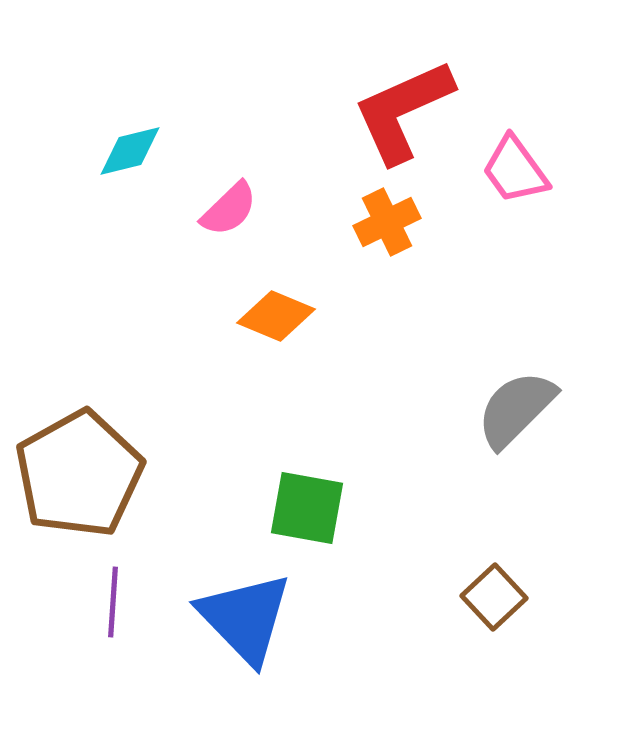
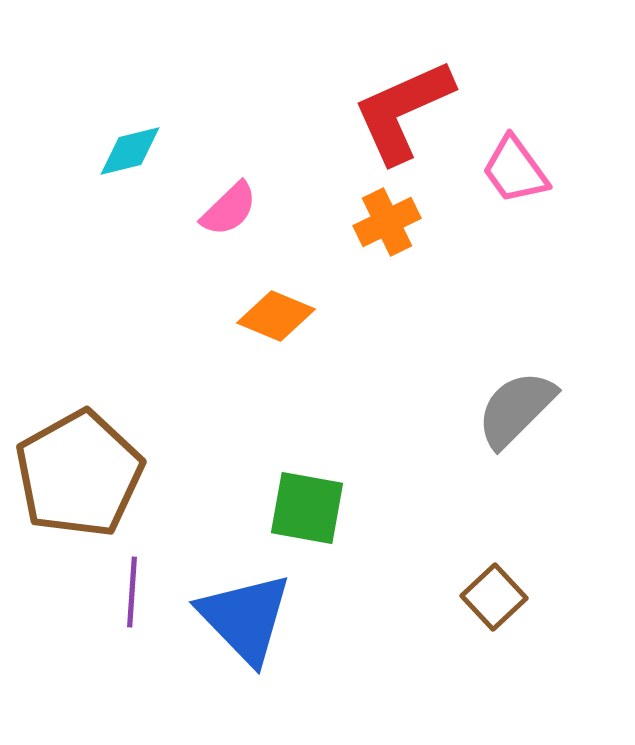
purple line: moved 19 px right, 10 px up
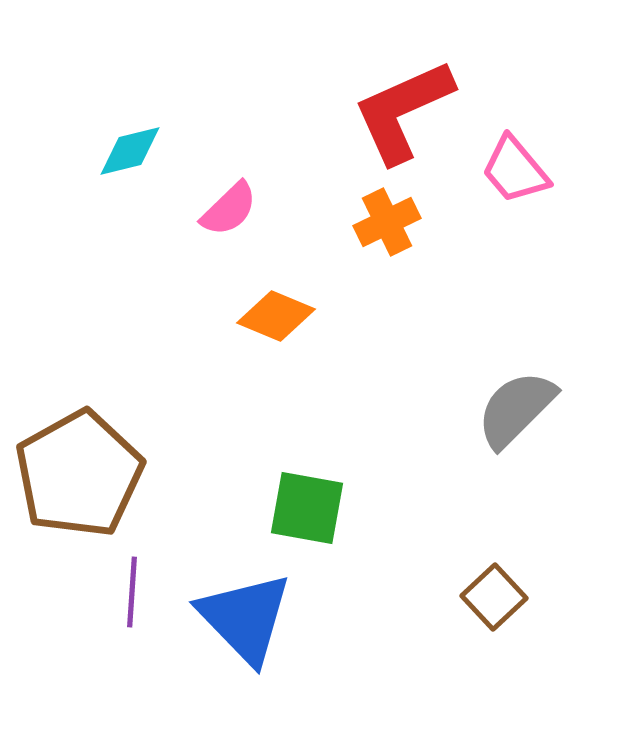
pink trapezoid: rotated 4 degrees counterclockwise
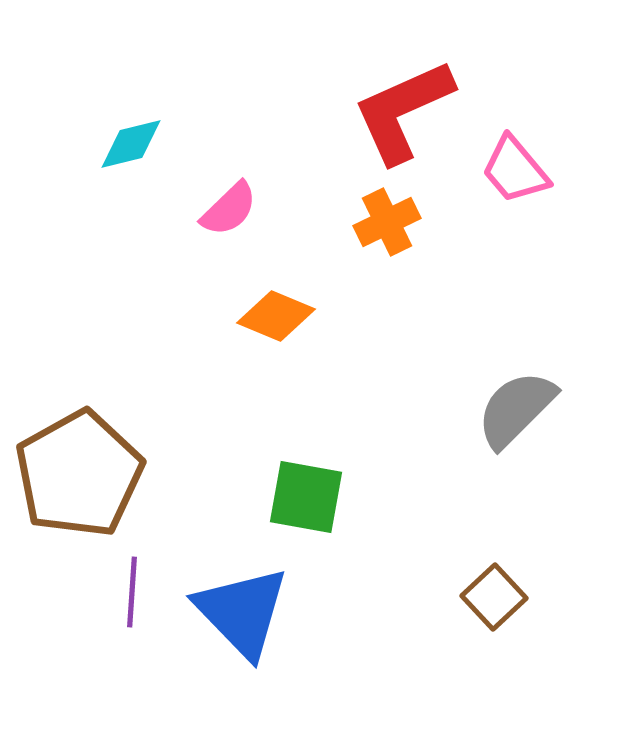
cyan diamond: moved 1 px right, 7 px up
green square: moved 1 px left, 11 px up
blue triangle: moved 3 px left, 6 px up
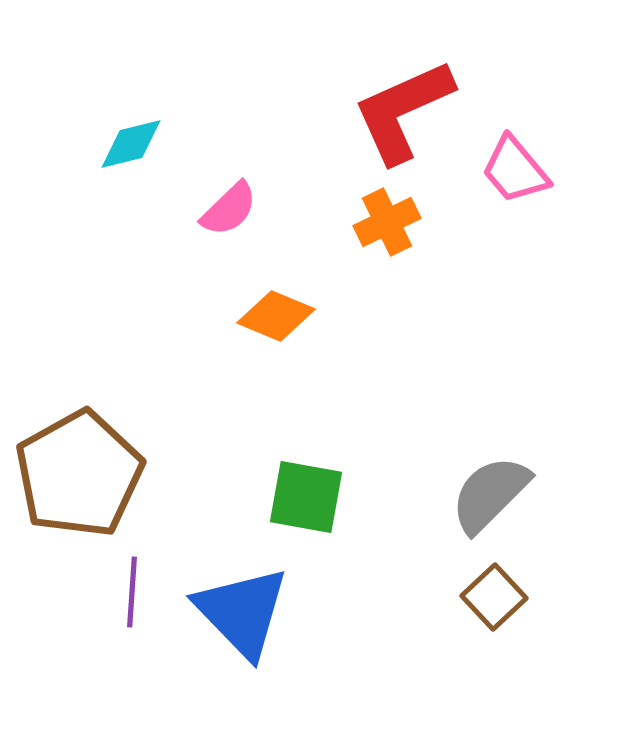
gray semicircle: moved 26 px left, 85 px down
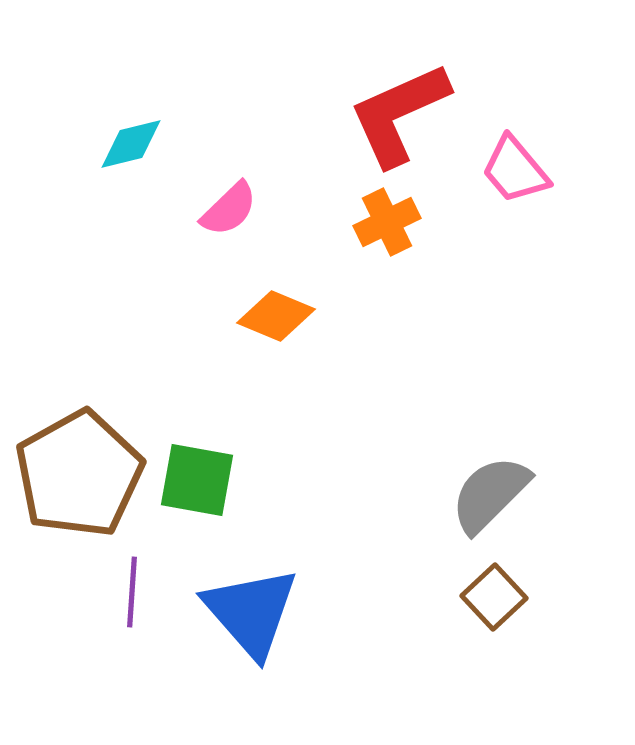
red L-shape: moved 4 px left, 3 px down
green square: moved 109 px left, 17 px up
blue triangle: moved 9 px right; rotated 3 degrees clockwise
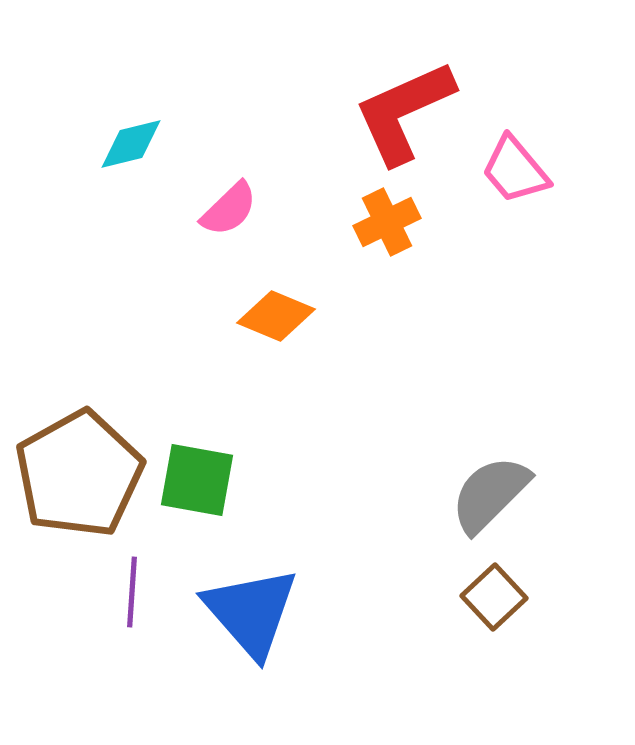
red L-shape: moved 5 px right, 2 px up
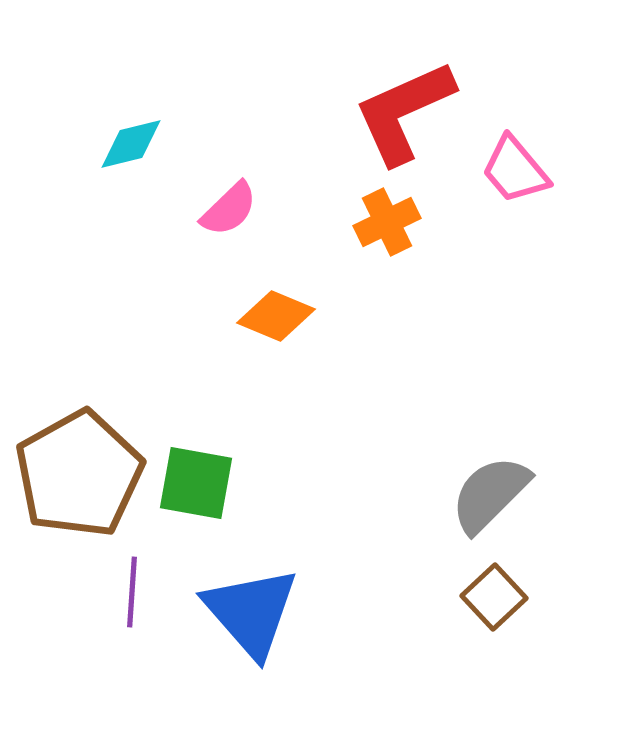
green square: moved 1 px left, 3 px down
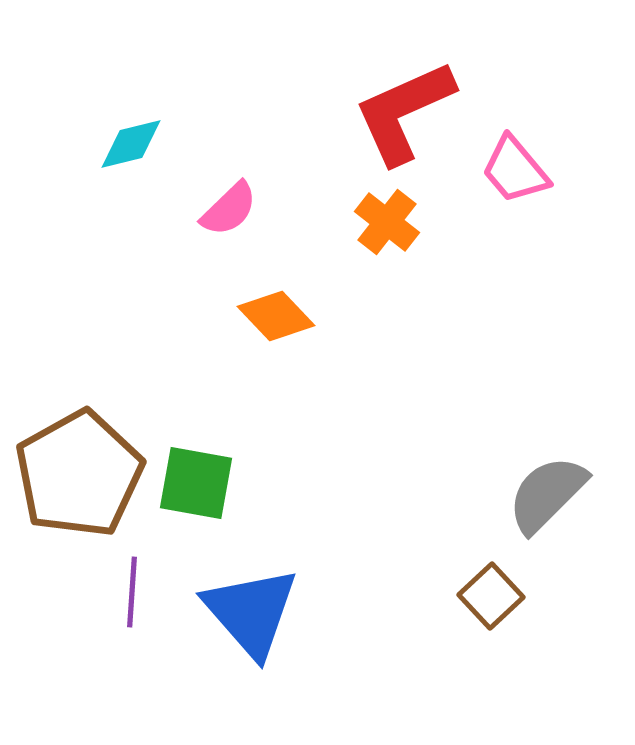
orange cross: rotated 26 degrees counterclockwise
orange diamond: rotated 24 degrees clockwise
gray semicircle: moved 57 px right
brown square: moved 3 px left, 1 px up
